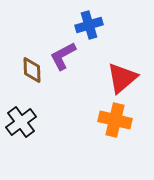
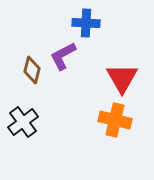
blue cross: moved 3 px left, 2 px up; rotated 20 degrees clockwise
brown diamond: rotated 16 degrees clockwise
red triangle: rotated 20 degrees counterclockwise
black cross: moved 2 px right
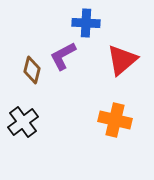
red triangle: moved 18 px up; rotated 20 degrees clockwise
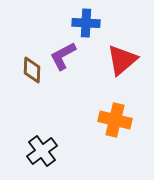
brown diamond: rotated 12 degrees counterclockwise
black cross: moved 19 px right, 29 px down
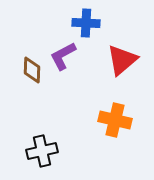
black cross: rotated 24 degrees clockwise
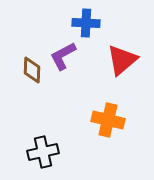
orange cross: moved 7 px left
black cross: moved 1 px right, 1 px down
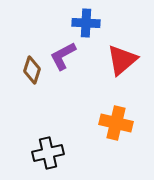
brown diamond: rotated 16 degrees clockwise
orange cross: moved 8 px right, 3 px down
black cross: moved 5 px right, 1 px down
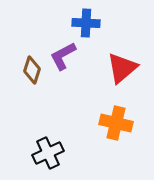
red triangle: moved 8 px down
black cross: rotated 12 degrees counterclockwise
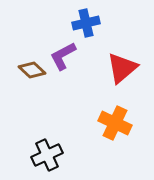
blue cross: rotated 16 degrees counterclockwise
brown diamond: rotated 64 degrees counterclockwise
orange cross: moved 1 px left; rotated 12 degrees clockwise
black cross: moved 1 px left, 2 px down
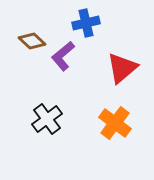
purple L-shape: rotated 12 degrees counterclockwise
brown diamond: moved 29 px up
orange cross: rotated 12 degrees clockwise
black cross: moved 36 px up; rotated 12 degrees counterclockwise
